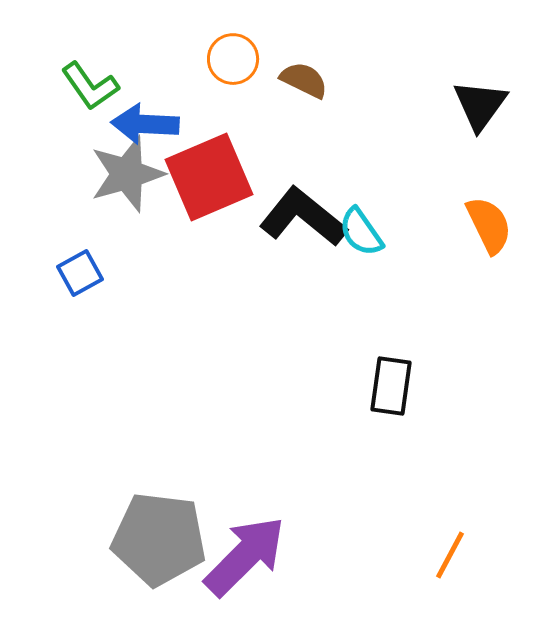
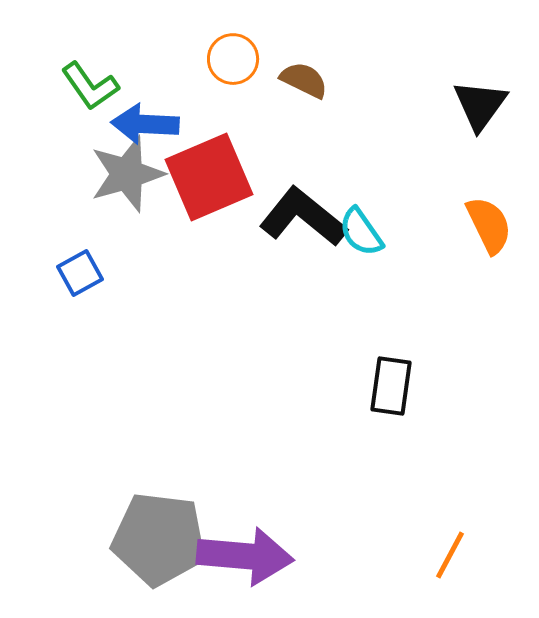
purple arrow: rotated 50 degrees clockwise
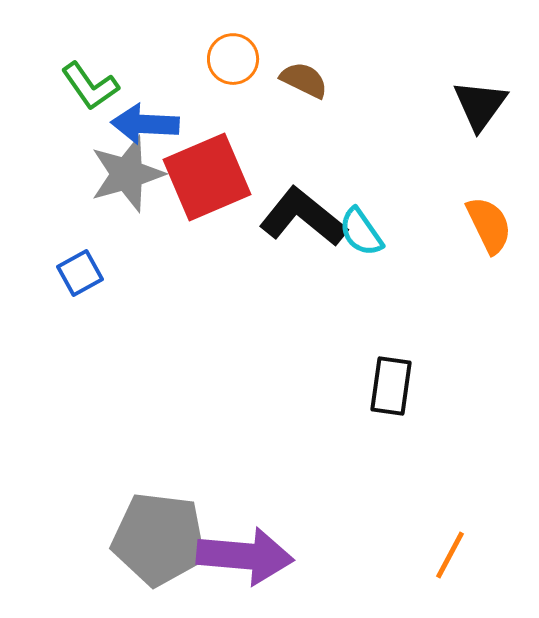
red square: moved 2 px left
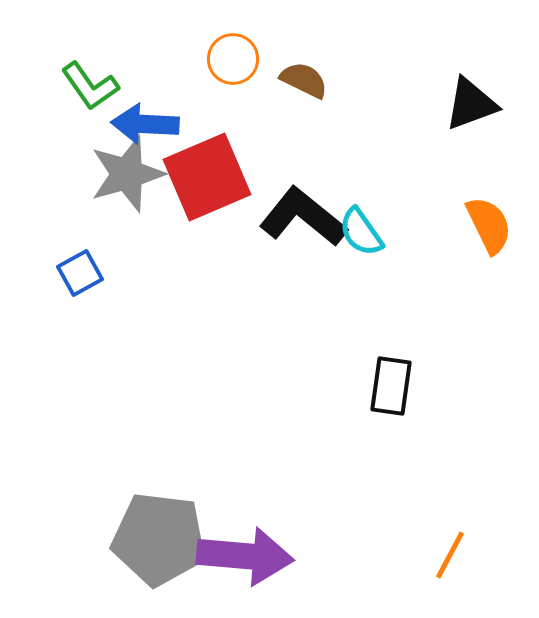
black triangle: moved 9 px left, 1 px up; rotated 34 degrees clockwise
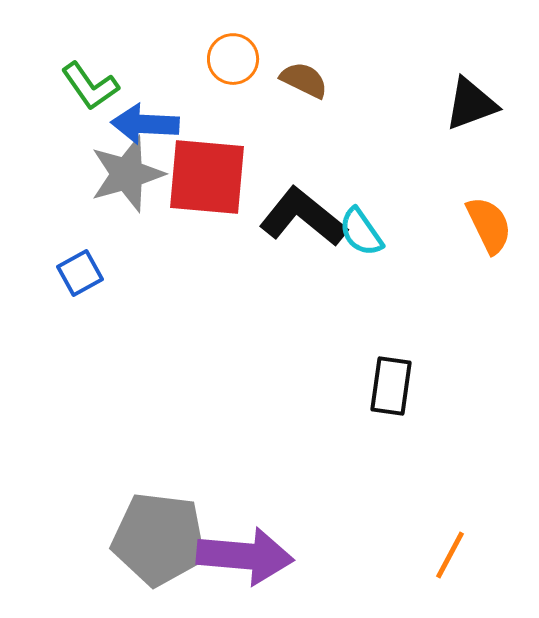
red square: rotated 28 degrees clockwise
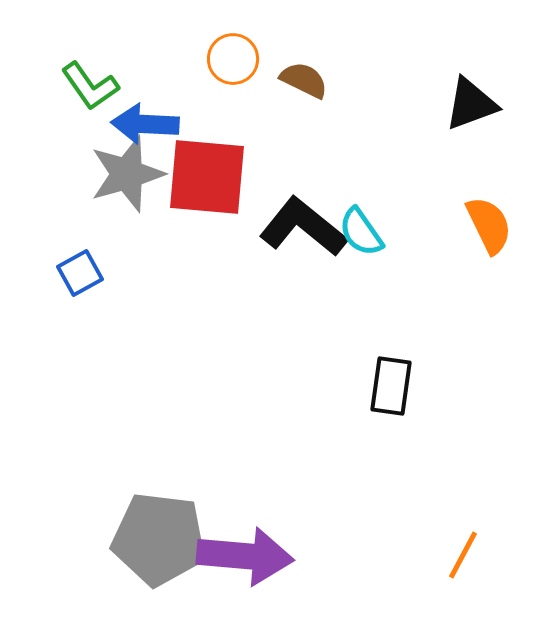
black L-shape: moved 10 px down
orange line: moved 13 px right
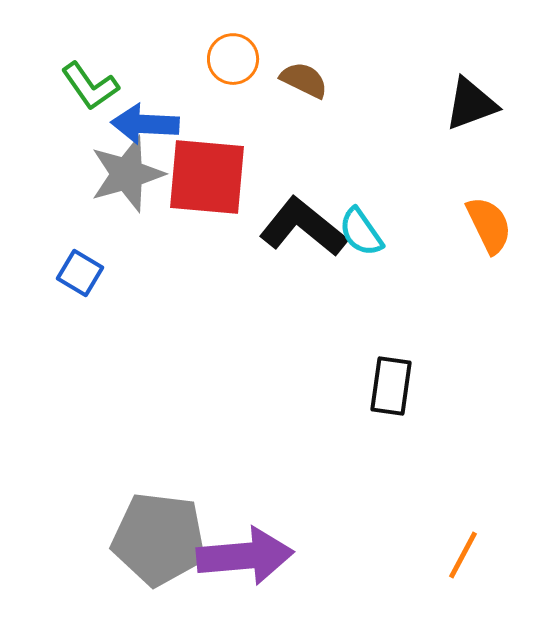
blue square: rotated 30 degrees counterclockwise
purple arrow: rotated 10 degrees counterclockwise
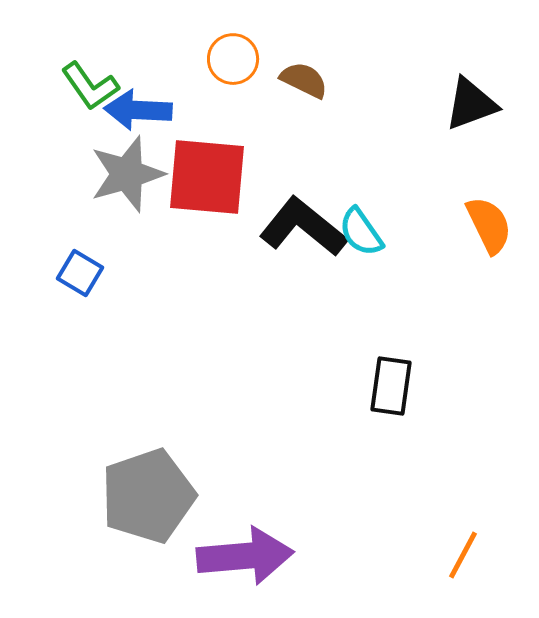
blue arrow: moved 7 px left, 14 px up
gray pentagon: moved 11 px left, 43 px up; rotated 26 degrees counterclockwise
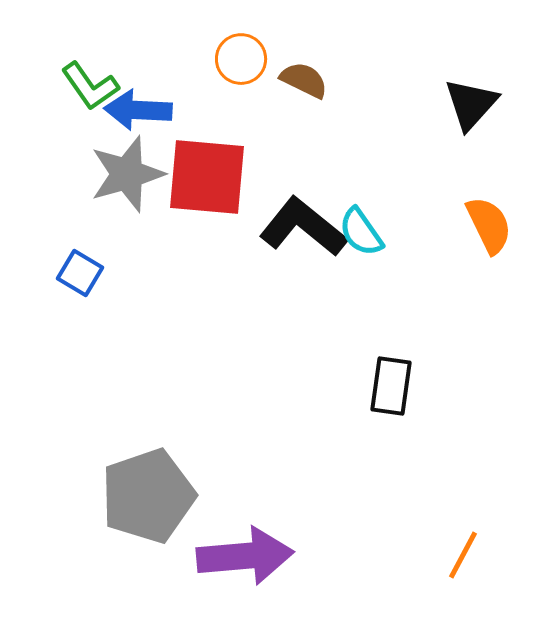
orange circle: moved 8 px right
black triangle: rotated 28 degrees counterclockwise
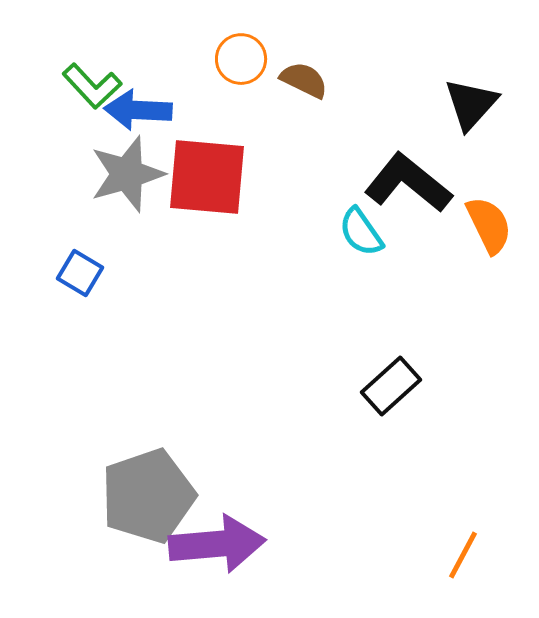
green L-shape: moved 2 px right; rotated 8 degrees counterclockwise
black L-shape: moved 105 px right, 44 px up
black rectangle: rotated 40 degrees clockwise
purple arrow: moved 28 px left, 12 px up
